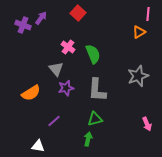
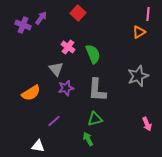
green arrow: rotated 40 degrees counterclockwise
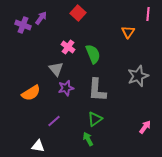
orange triangle: moved 11 px left; rotated 24 degrees counterclockwise
green triangle: rotated 21 degrees counterclockwise
pink arrow: moved 2 px left, 3 px down; rotated 120 degrees counterclockwise
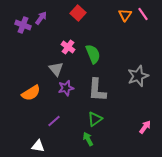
pink line: moved 5 px left; rotated 40 degrees counterclockwise
orange triangle: moved 3 px left, 17 px up
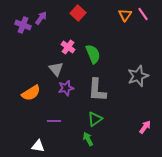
purple line: rotated 40 degrees clockwise
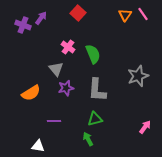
green triangle: rotated 21 degrees clockwise
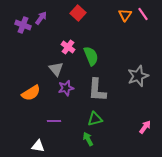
green semicircle: moved 2 px left, 2 px down
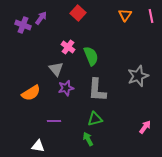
pink line: moved 8 px right, 2 px down; rotated 24 degrees clockwise
